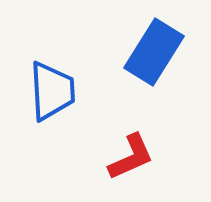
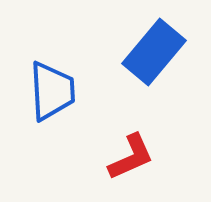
blue rectangle: rotated 8 degrees clockwise
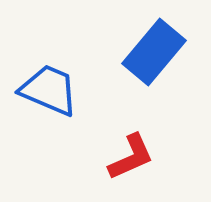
blue trapezoid: moved 3 px left, 1 px up; rotated 64 degrees counterclockwise
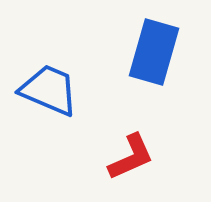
blue rectangle: rotated 24 degrees counterclockwise
